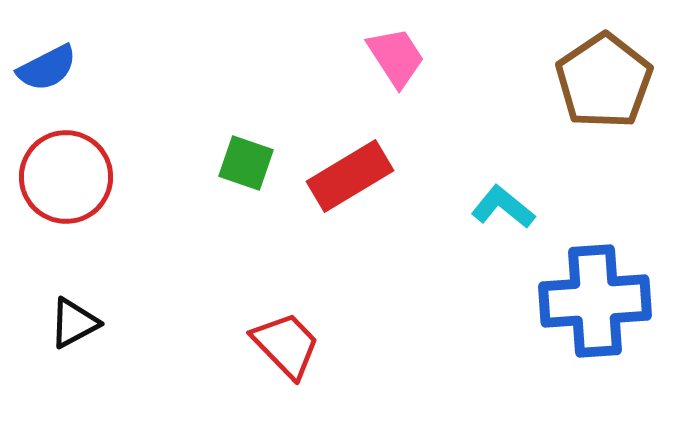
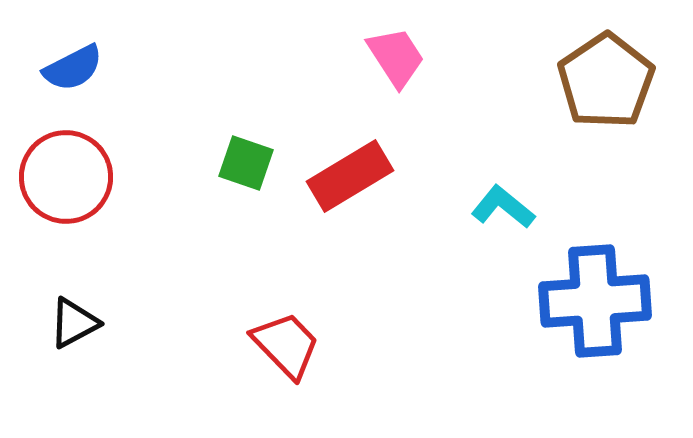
blue semicircle: moved 26 px right
brown pentagon: moved 2 px right
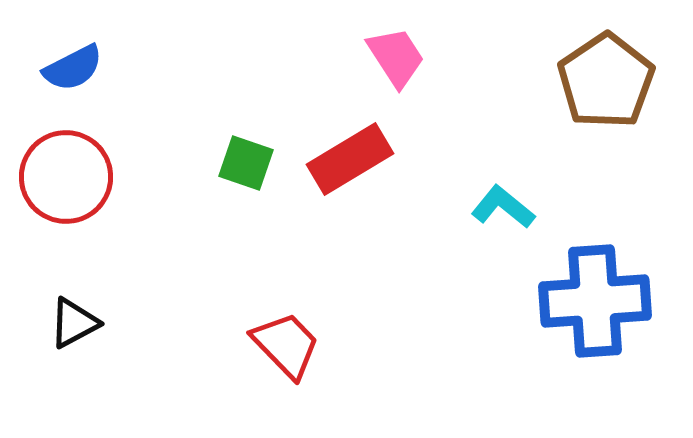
red rectangle: moved 17 px up
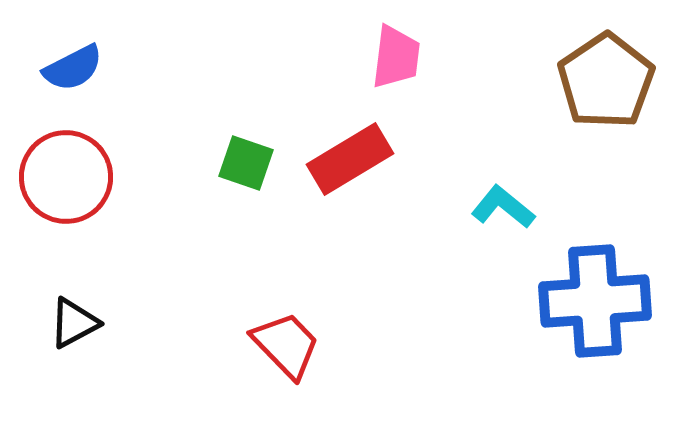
pink trapezoid: rotated 40 degrees clockwise
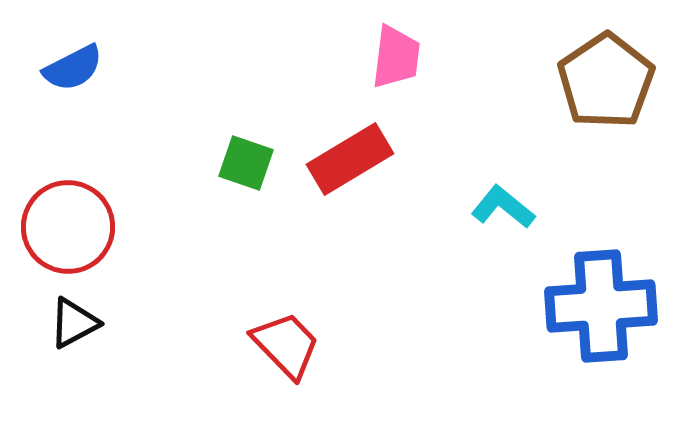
red circle: moved 2 px right, 50 px down
blue cross: moved 6 px right, 5 px down
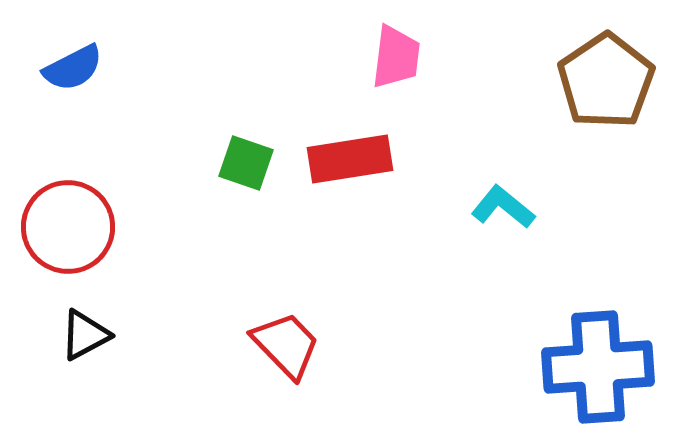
red rectangle: rotated 22 degrees clockwise
blue cross: moved 3 px left, 61 px down
black triangle: moved 11 px right, 12 px down
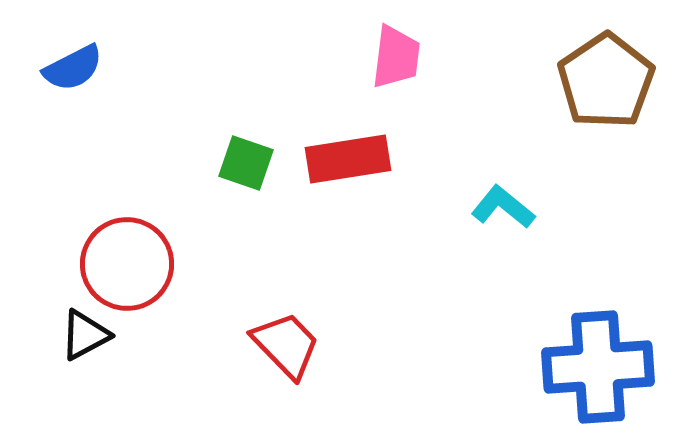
red rectangle: moved 2 px left
red circle: moved 59 px right, 37 px down
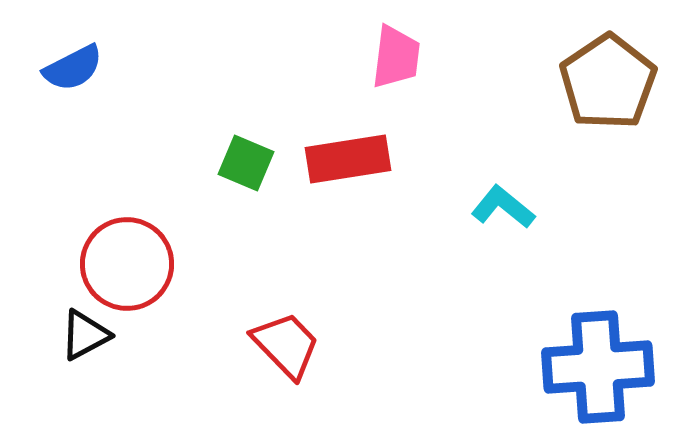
brown pentagon: moved 2 px right, 1 px down
green square: rotated 4 degrees clockwise
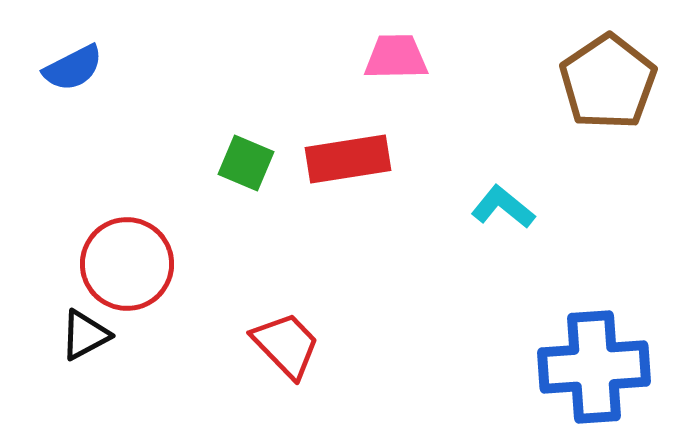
pink trapezoid: rotated 98 degrees counterclockwise
blue cross: moved 4 px left
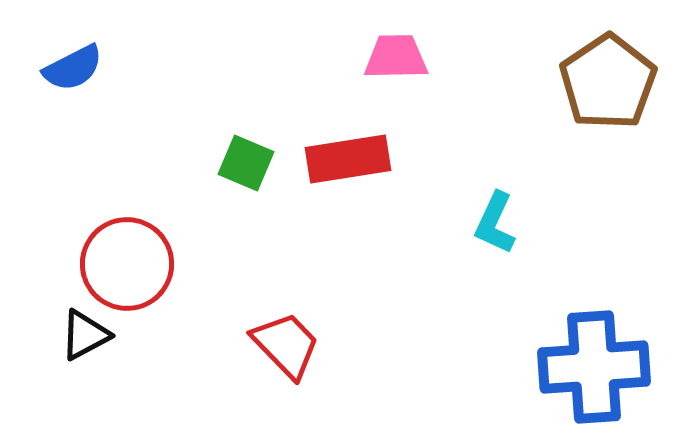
cyan L-shape: moved 8 px left, 16 px down; rotated 104 degrees counterclockwise
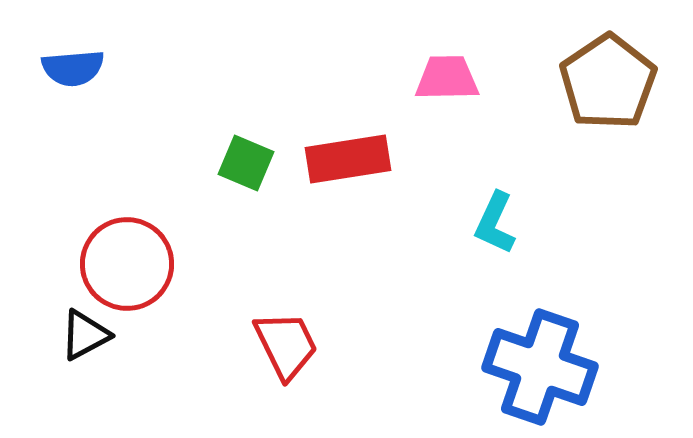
pink trapezoid: moved 51 px right, 21 px down
blue semicircle: rotated 22 degrees clockwise
red trapezoid: rotated 18 degrees clockwise
blue cross: moved 54 px left; rotated 23 degrees clockwise
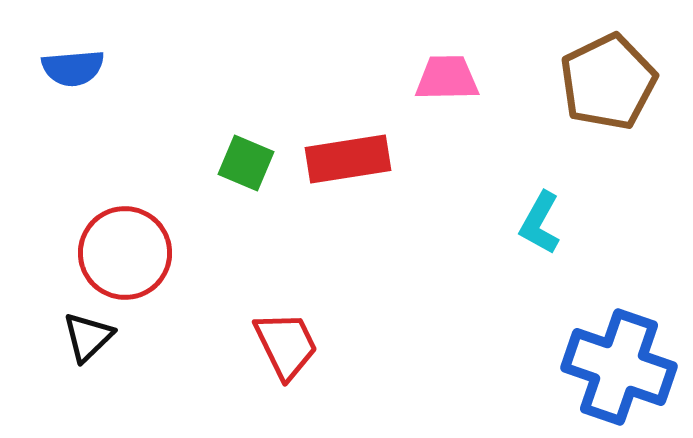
brown pentagon: rotated 8 degrees clockwise
cyan L-shape: moved 45 px right; rotated 4 degrees clockwise
red circle: moved 2 px left, 11 px up
black triangle: moved 3 px right, 2 px down; rotated 16 degrees counterclockwise
blue cross: moved 79 px right
